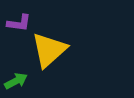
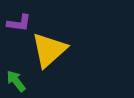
green arrow: rotated 100 degrees counterclockwise
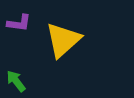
yellow triangle: moved 14 px right, 10 px up
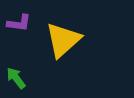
green arrow: moved 3 px up
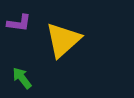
green arrow: moved 6 px right
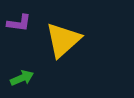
green arrow: rotated 105 degrees clockwise
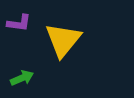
yellow triangle: rotated 9 degrees counterclockwise
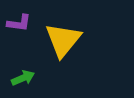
green arrow: moved 1 px right
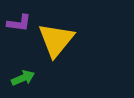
yellow triangle: moved 7 px left
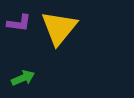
yellow triangle: moved 3 px right, 12 px up
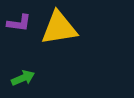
yellow triangle: rotated 42 degrees clockwise
